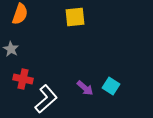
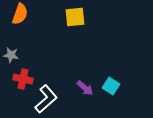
gray star: moved 6 px down; rotated 21 degrees counterclockwise
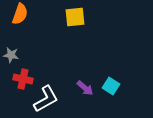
white L-shape: rotated 12 degrees clockwise
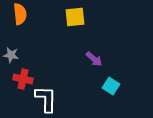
orange semicircle: rotated 25 degrees counterclockwise
purple arrow: moved 9 px right, 29 px up
white L-shape: rotated 60 degrees counterclockwise
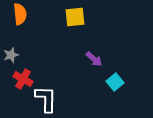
gray star: rotated 28 degrees counterclockwise
red cross: rotated 18 degrees clockwise
cyan square: moved 4 px right, 4 px up; rotated 18 degrees clockwise
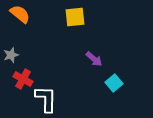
orange semicircle: rotated 45 degrees counterclockwise
cyan square: moved 1 px left, 1 px down
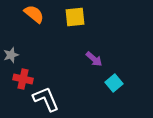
orange semicircle: moved 14 px right
red cross: rotated 18 degrees counterclockwise
white L-shape: rotated 24 degrees counterclockwise
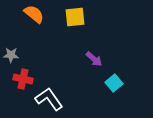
gray star: rotated 21 degrees clockwise
white L-shape: moved 3 px right; rotated 12 degrees counterclockwise
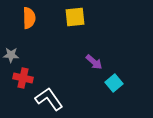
orange semicircle: moved 5 px left, 4 px down; rotated 50 degrees clockwise
purple arrow: moved 3 px down
red cross: moved 1 px up
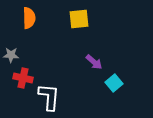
yellow square: moved 4 px right, 2 px down
white L-shape: moved 2 px up; rotated 40 degrees clockwise
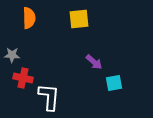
gray star: moved 1 px right
cyan square: rotated 30 degrees clockwise
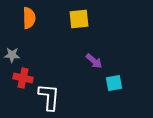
purple arrow: moved 1 px up
